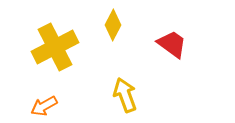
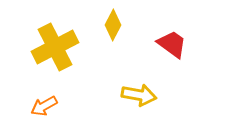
yellow arrow: moved 14 px right; rotated 120 degrees clockwise
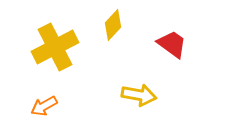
yellow diamond: rotated 16 degrees clockwise
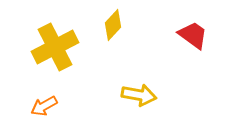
red trapezoid: moved 21 px right, 9 px up
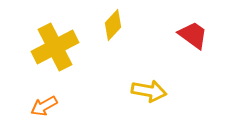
yellow arrow: moved 10 px right, 4 px up
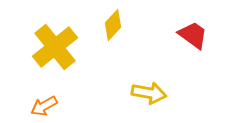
yellow cross: rotated 12 degrees counterclockwise
yellow arrow: moved 2 px down
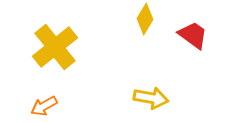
yellow diamond: moved 32 px right, 6 px up; rotated 12 degrees counterclockwise
yellow arrow: moved 2 px right, 5 px down
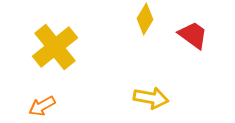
orange arrow: moved 2 px left
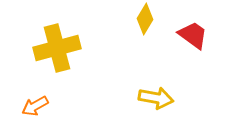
yellow cross: moved 2 px right, 1 px down; rotated 24 degrees clockwise
yellow arrow: moved 5 px right
orange arrow: moved 7 px left
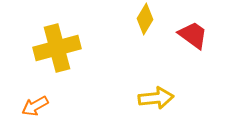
yellow arrow: rotated 16 degrees counterclockwise
